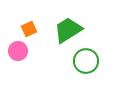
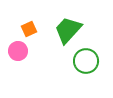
green trapezoid: rotated 16 degrees counterclockwise
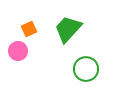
green trapezoid: moved 1 px up
green circle: moved 8 px down
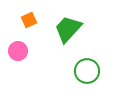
orange square: moved 9 px up
green circle: moved 1 px right, 2 px down
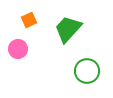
pink circle: moved 2 px up
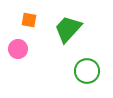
orange square: rotated 35 degrees clockwise
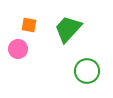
orange square: moved 5 px down
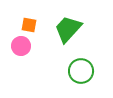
pink circle: moved 3 px right, 3 px up
green circle: moved 6 px left
